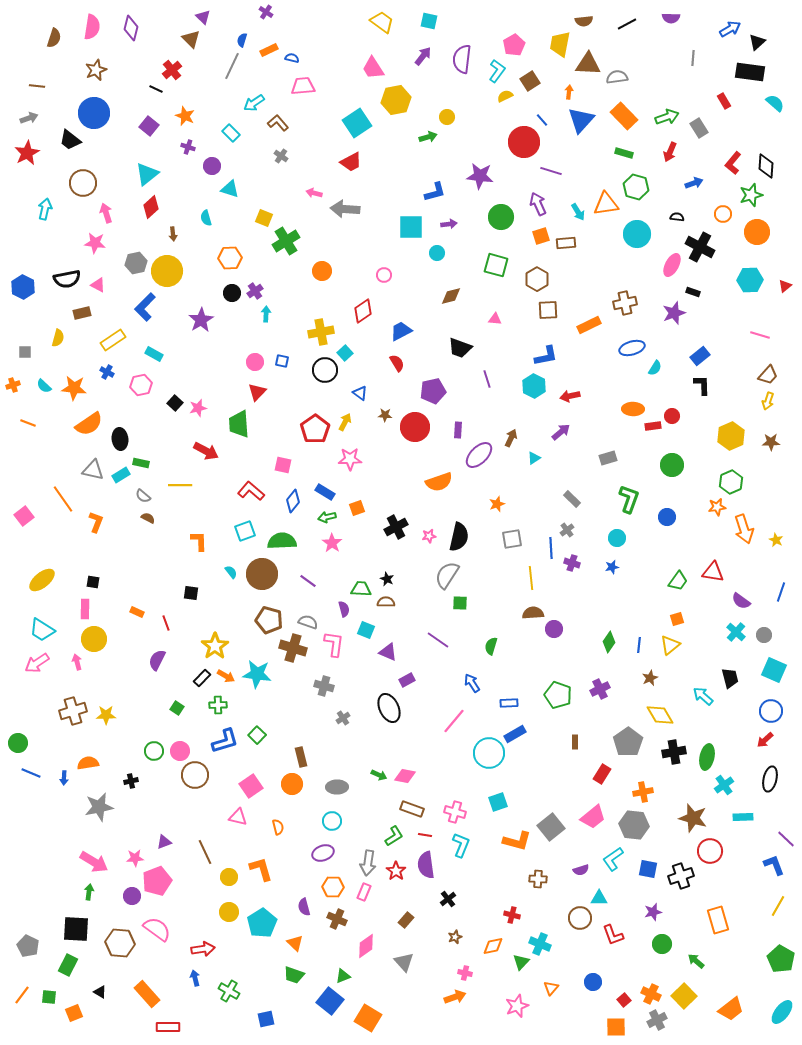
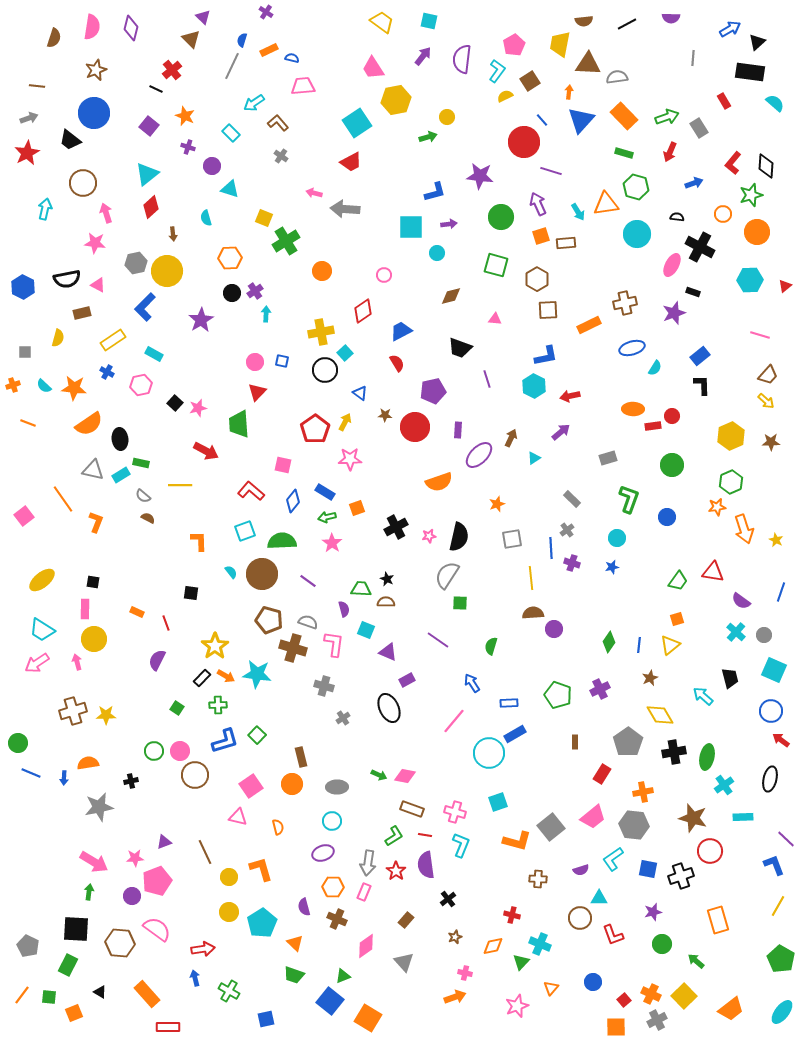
yellow arrow at (768, 401): moved 2 px left; rotated 66 degrees counterclockwise
red arrow at (765, 740): moved 16 px right; rotated 78 degrees clockwise
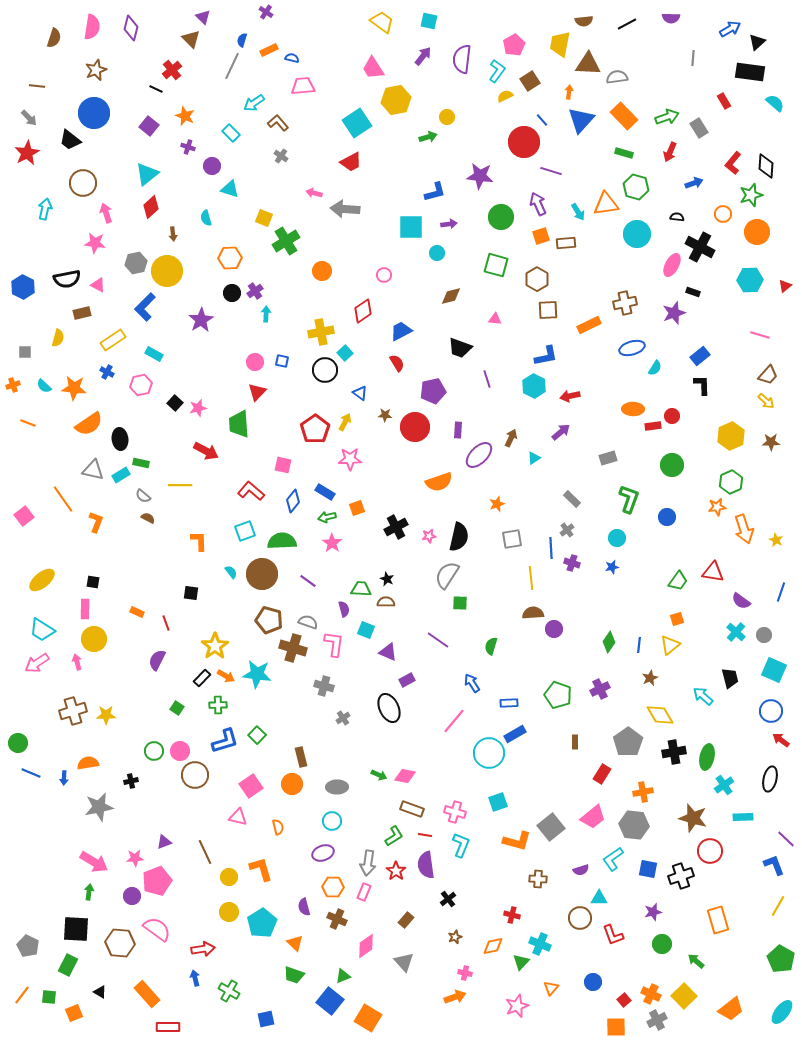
gray arrow at (29, 118): rotated 66 degrees clockwise
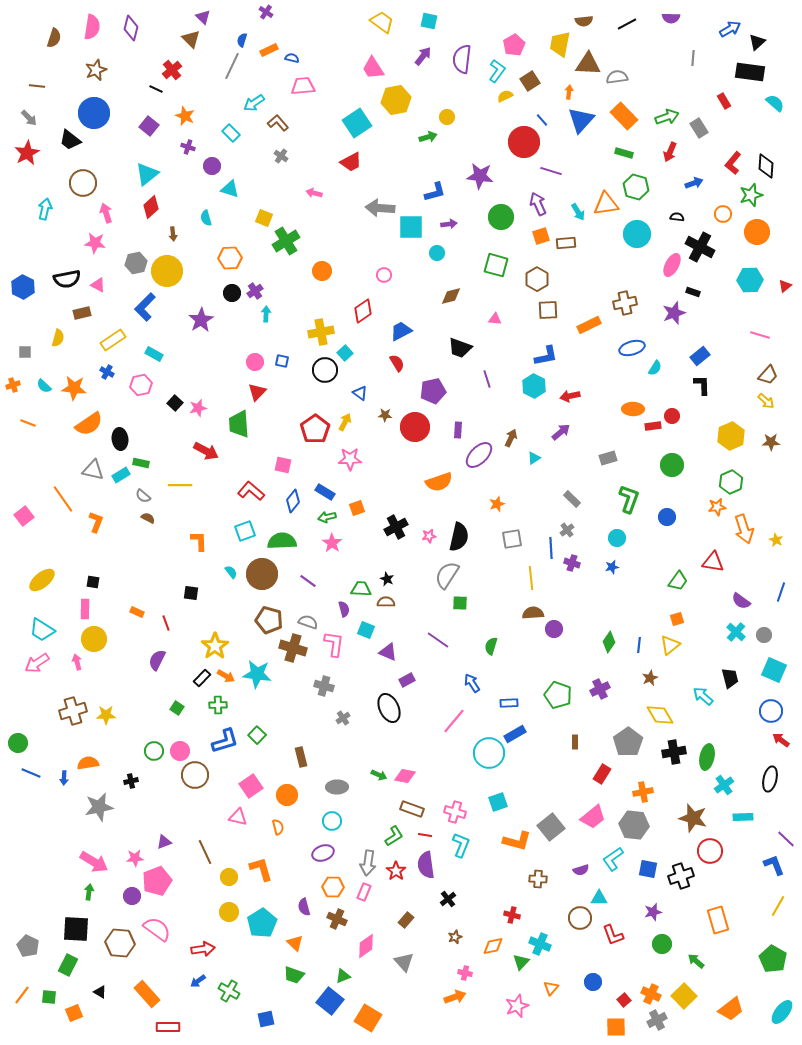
gray arrow at (345, 209): moved 35 px right, 1 px up
red triangle at (713, 572): moved 10 px up
orange circle at (292, 784): moved 5 px left, 11 px down
green pentagon at (781, 959): moved 8 px left
blue arrow at (195, 978): moved 3 px right, 3 px down; rotated 112 degrees counterclockwise
